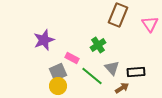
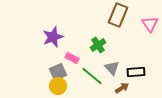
purple star: moved 9 px right, 3 px up
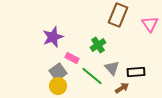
gray square: rotated 12 degrees counterclockwise
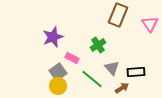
green line: moved 3 px down
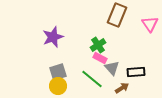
brown rectangle: moved 1 px left
pink rectangle: moved 28 px right
gray square: rotated 18 degrees clockwise
